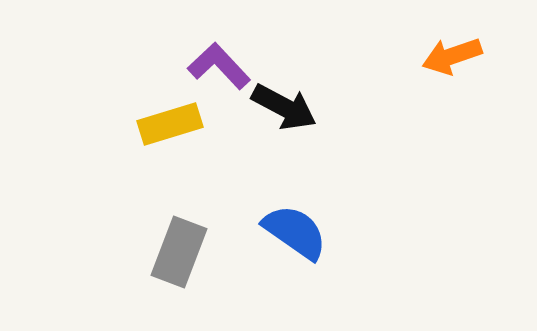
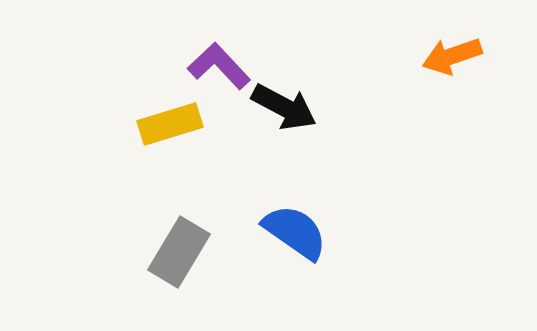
gray rectangle: rotated 10 degrees clockwise
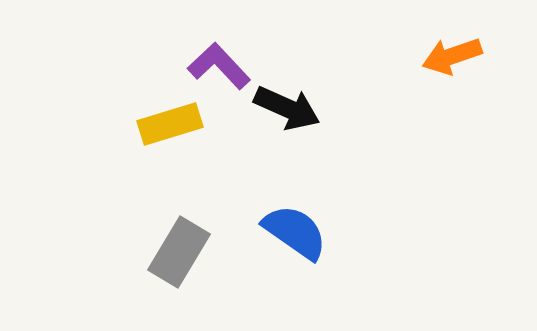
black arrow: moved 3 px right, 1 px down; rotated 4 degrees counterclockwise
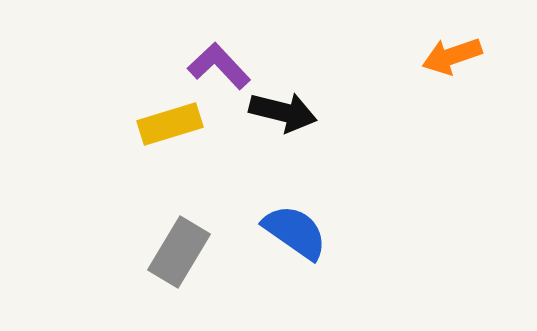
black arrow: moved 4 px left, 4 px down; rotated 10 degrees counterclockwise
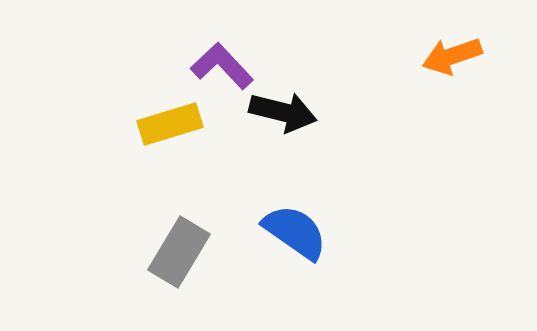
purple L-shape: moved 3 px right
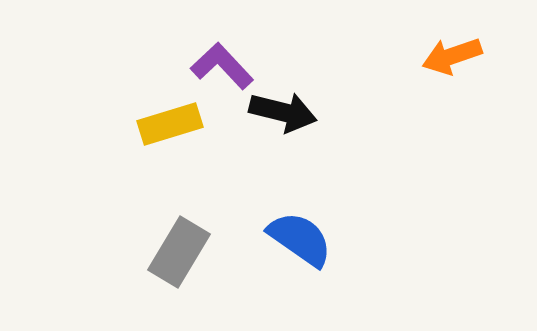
blue semicircle: moved 5 px right, 7 px down
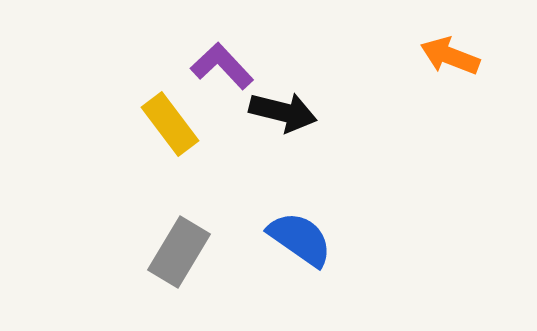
orange arrow: moved 2 px left; rotated 40 degrees clockwise
yellow rectangle: rotated 70 degrees clockwise
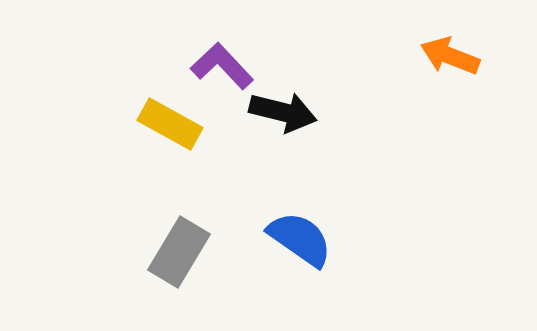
yellow rectangle: rotated 24 degrees counterclockwise
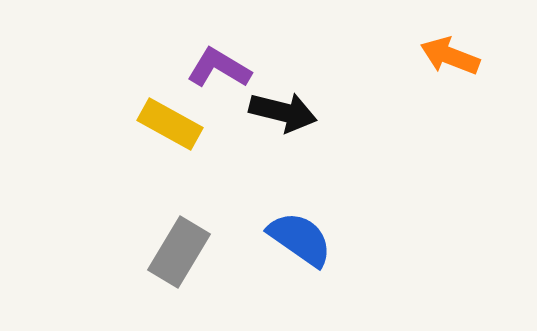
purple L-shape: moved 3 px left, 2 px down; rotated 16 degrees counterclockwise
